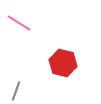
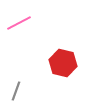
pink line: rotated 60 degrees counterclockwise
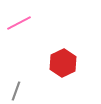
red hexagon: rotated 20 degrees clockwise
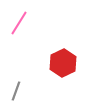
pink line: rotated 30 degrees counterclockwise
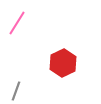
pink line: moved 2 px left
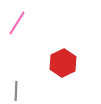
gray line: rotated 18 degrees counterclockwise
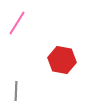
red hexagon: moved 1 px left, 3 px up; rotated 24 degrees counterclockwise
